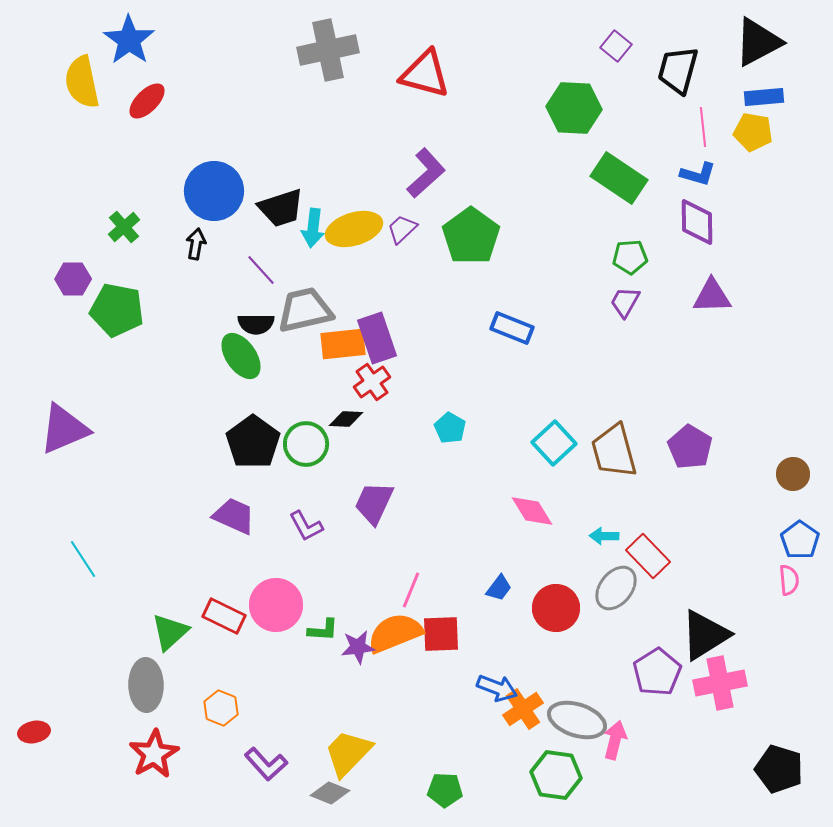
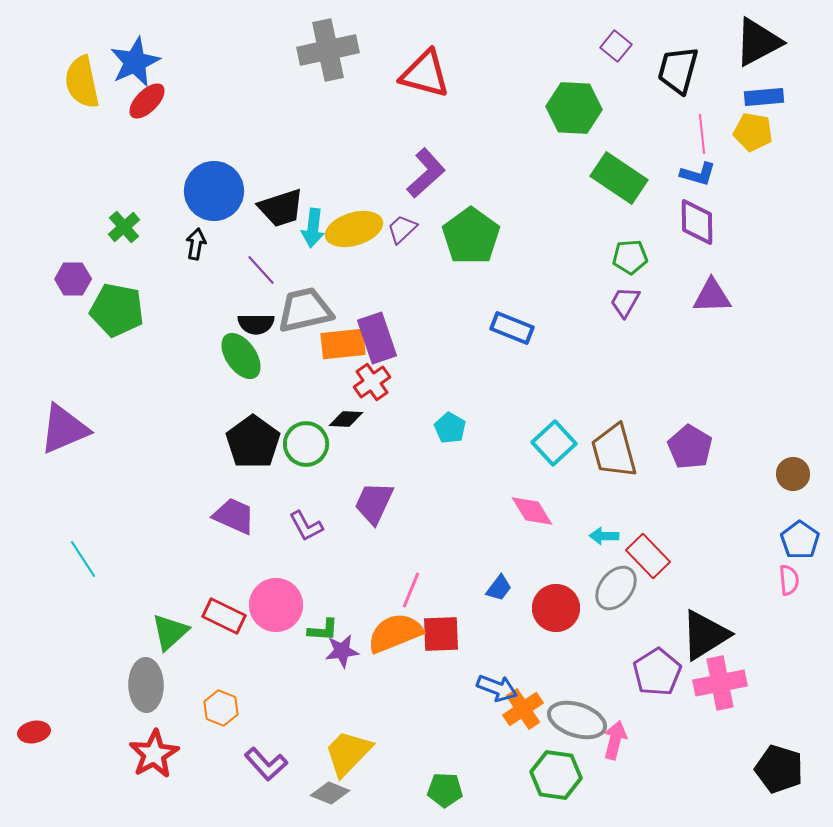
blue star at (129, 40): moved 6 px right, 22 px down; rotated 12 degrees clockwise
pink line at (703, 127): moved 1 px left, 7 px down
purple star at (358, 647): moved 16 px left, 4 px down
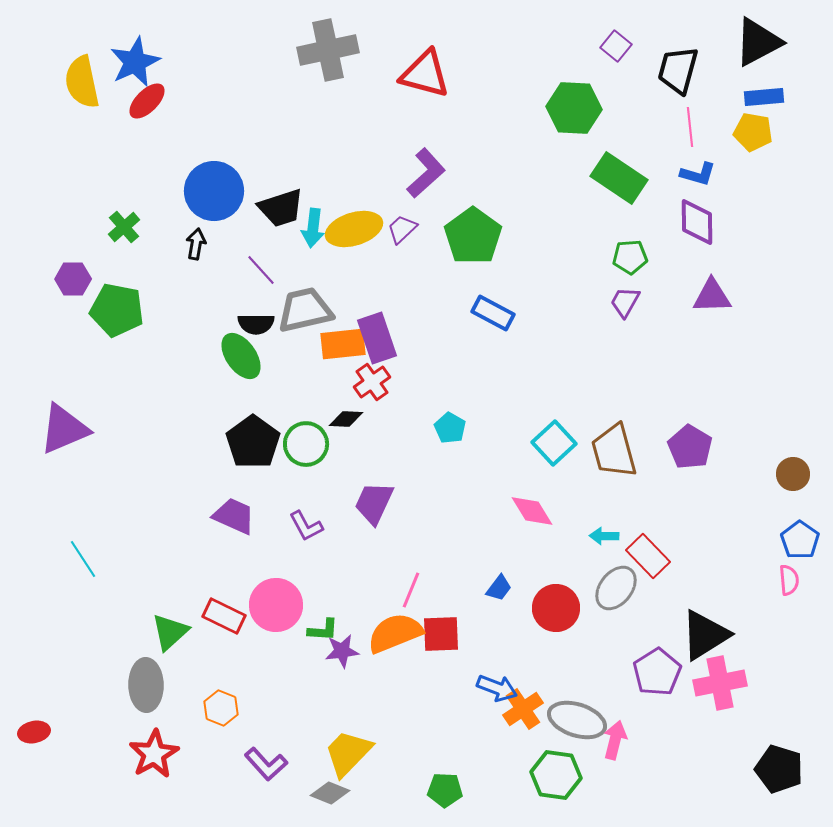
pink line at (702, 134): moved 12 px left, 7 px up
green pentagon at (471, 236): moved 2 px right
blue rectangle at (512, 328): moved 19 px left, 15 px up; rotated 6 degrees clockwise
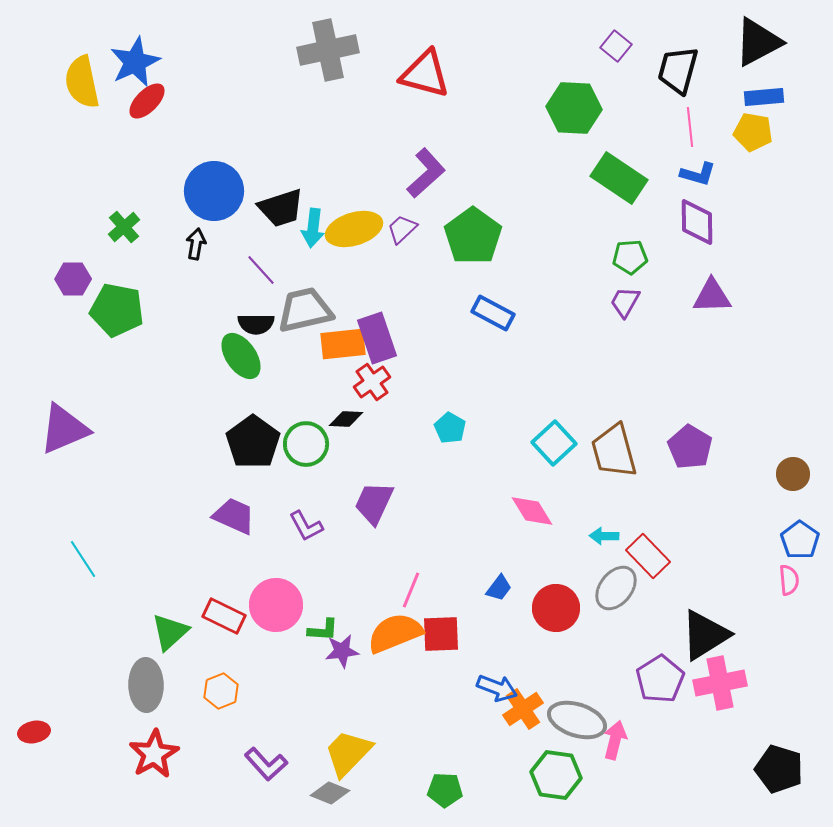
purple pentagon at (657, 672): moved 3 px right, 7 px down
orange hexagon at (221, 708): moved 17 px up; rotated 16 degrees clockwise
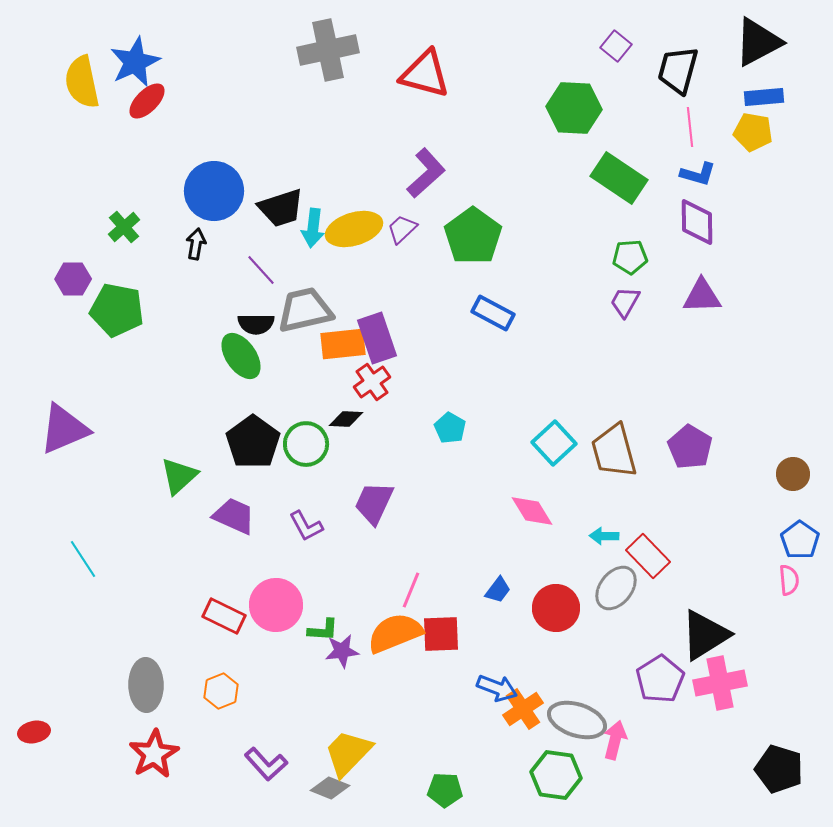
purple triangle at (712, 296): moved 10 px left
blue trapezoid at (499, 588): moved 1 px left, 2 px down
green triangle at (170, 632): moved 9 px right, 156 px up
gray diamond at (330, 793): moved 5 px up
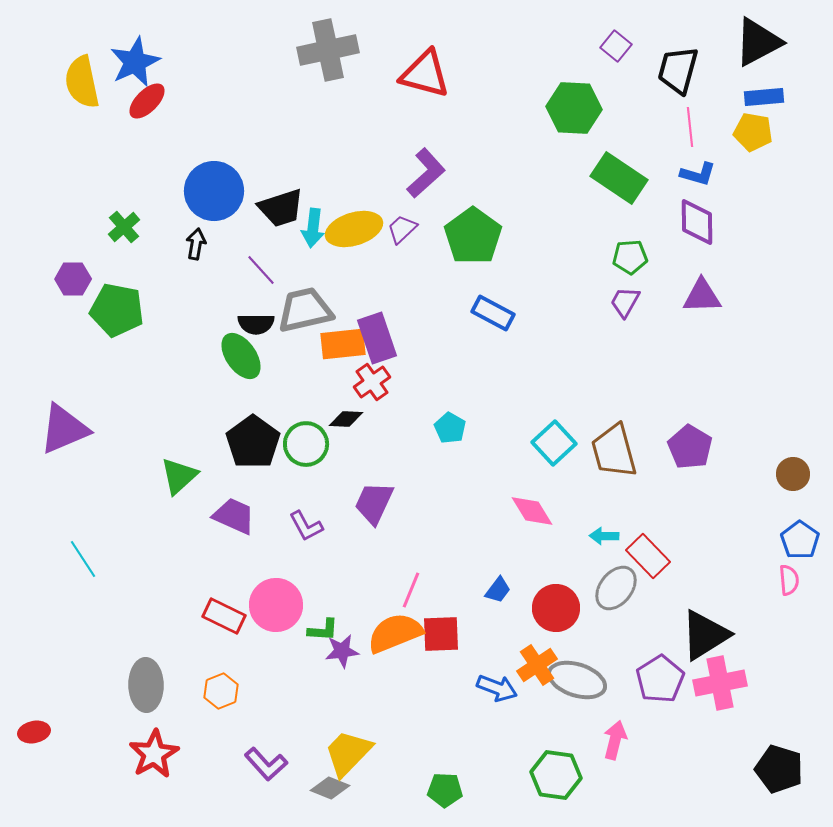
orange cross at (523, 709): moved 14 px right, 44 px up
gray ellipse at (577, 720): moved 40 px up
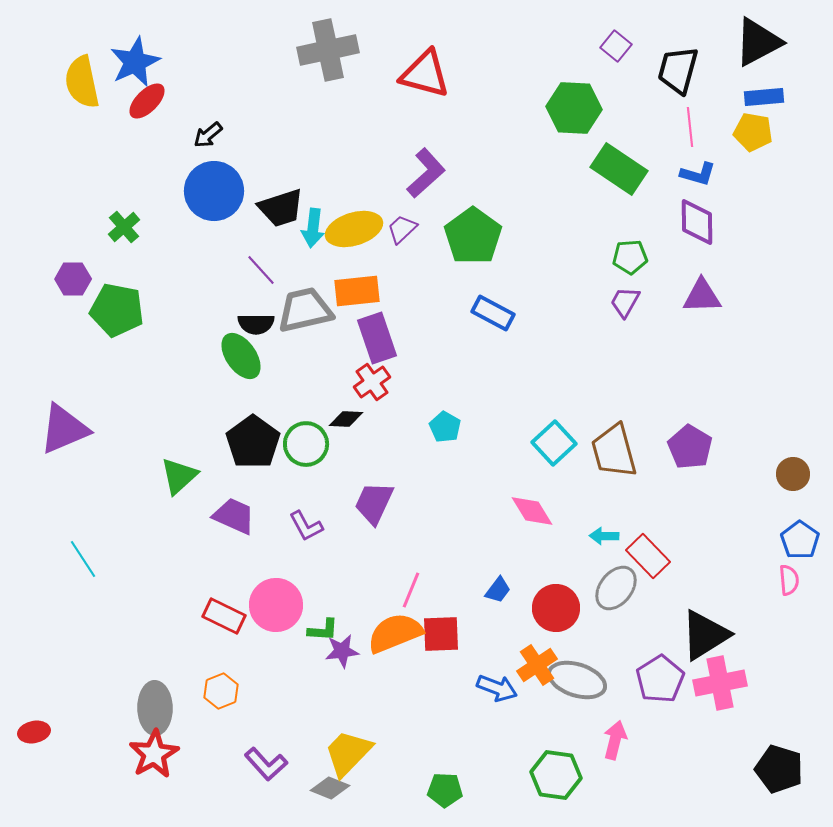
green rectangle at (619, 178): moved 9 px up
black arrow at (196, 244): moved 12 px right, 109 px up; rotated 140 degrees counterclockwise
orange rectangle at (343, 344): moved 14 px right, 53 px up
cyan pentagon at (450, 428): moved 5 px left, 1 px up
gray ellipse at (146, 685): moved 9 px right, 23 px down
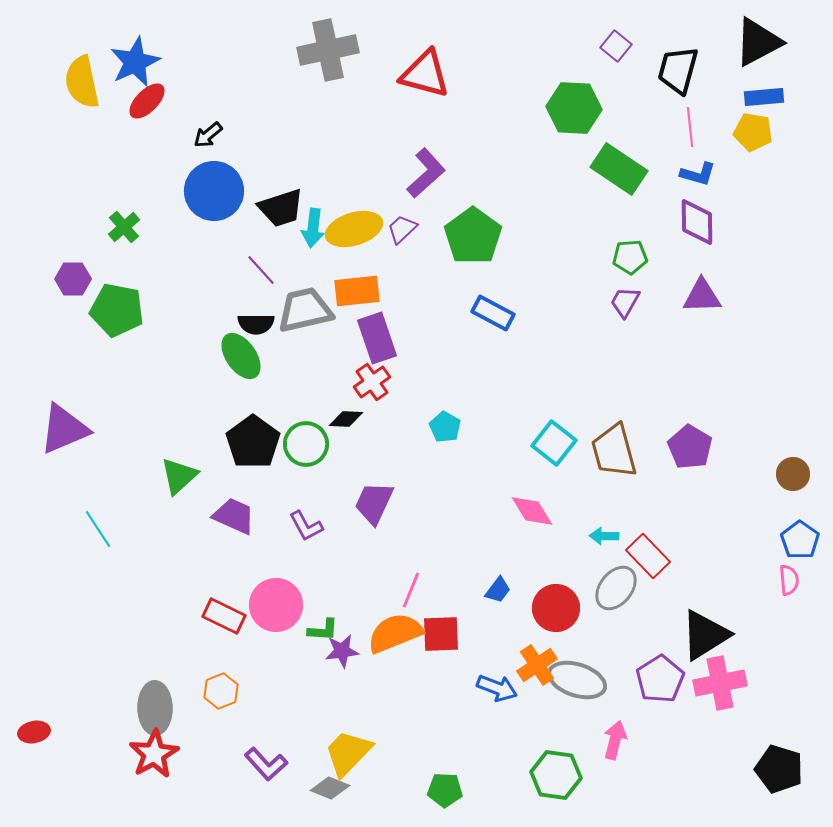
cyan square at (554, 443): rotated 9 degrees counterclockwise
cyan line at (83, 559): moved 15 px right, 30 px up
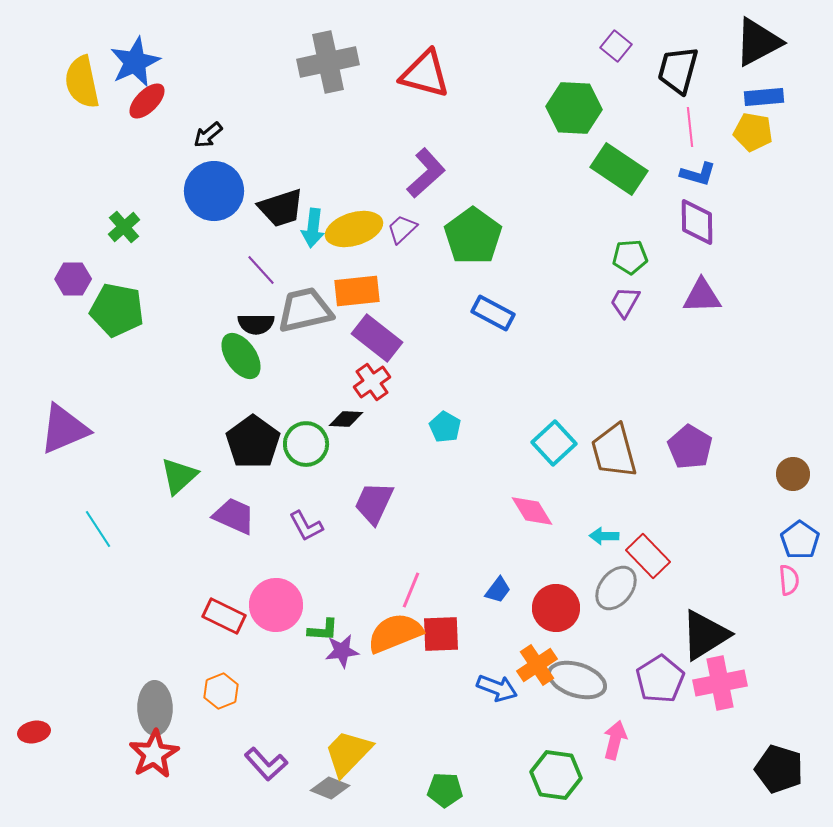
gray cross at (328, 50): moved 12 px down
purple rectangle at (377, 338): rotated 33 degrees counterclockwise
cyan square at (554, 443): rotated 9 degrees clockwise
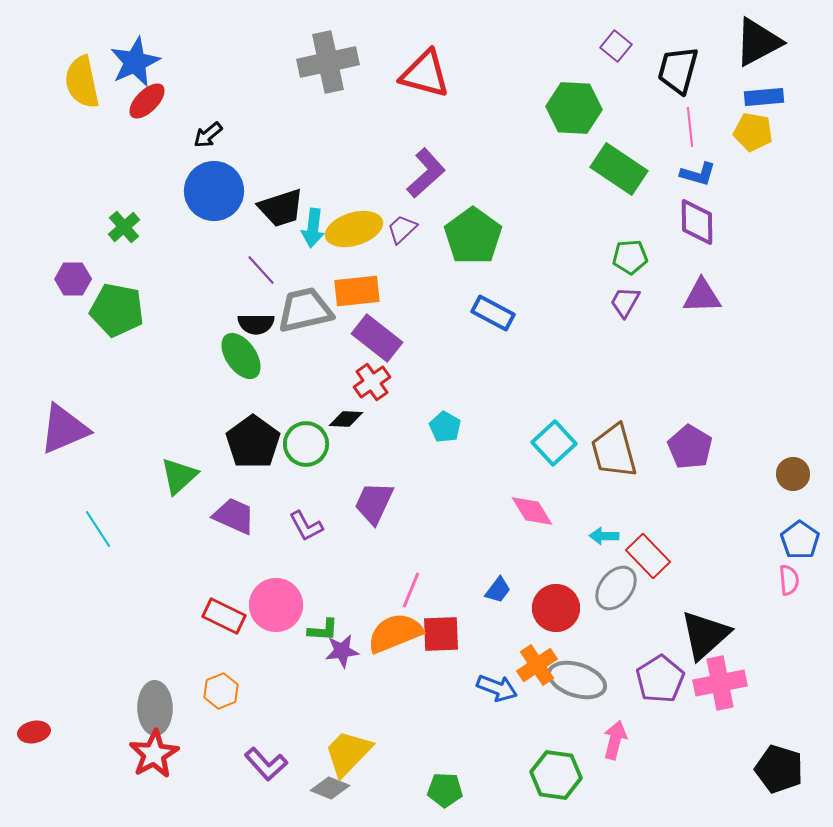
black triangle at (705, 635): rotated 10 degrees counterclockwise
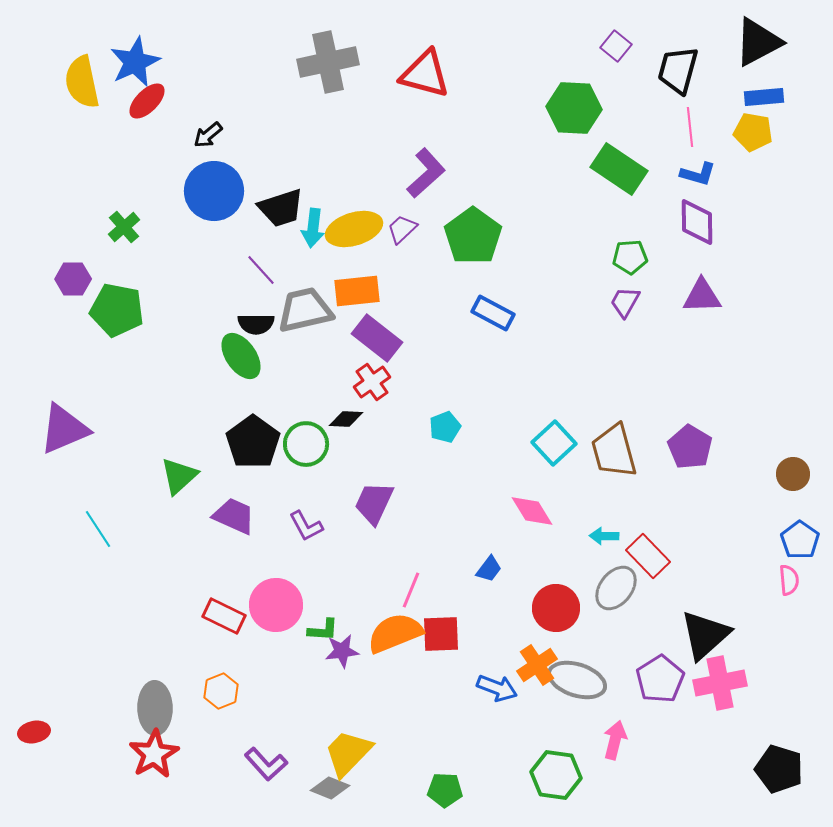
cyan pentagon at (445, 427): rotated 20 degrees clockwise
blue trapezoid at (498, 590): moved 9 px left, 21 px up
